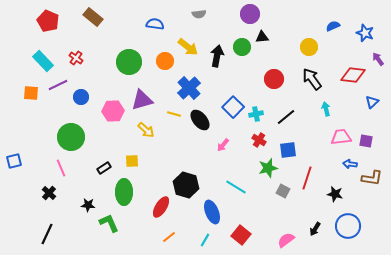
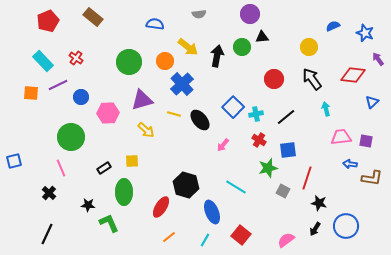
red pentagon at (48, 21): rotated 25 degrees clockwise
blue cross at (189, 88): moved 7 px left, 4 px up
pink hexagon at (113, 111): moved 5 px left, 2 px down
black star at (335, 194): moved 16 px left, 9 px down
blue circle at (348, 226): moved 2 px left
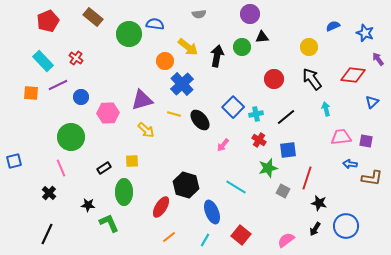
green circle at (129, 62): moved 28 px up
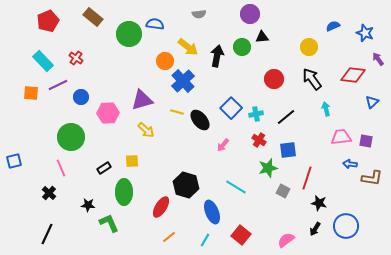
blue cross at (182, 84): moved 1 px right, 3 px up
blue square at (233, 107): moved 2 px left, 1 px down
yellow line at (174, 114): moved 3 px right, 2 px up
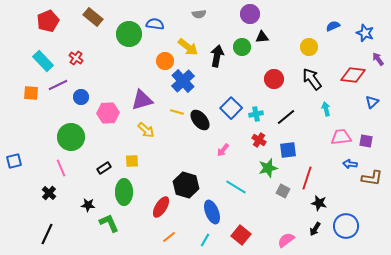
pink arrow at (223, 145): moved 5 px down
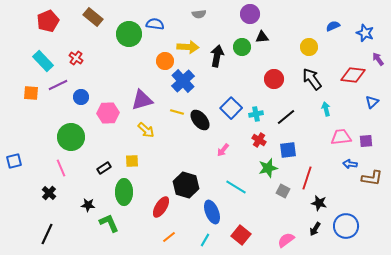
yellow arrow at (188, 47): rotated 35 degrees counterclockwise
purple square at (366, 141): rotated 16 degrees counterclockwise
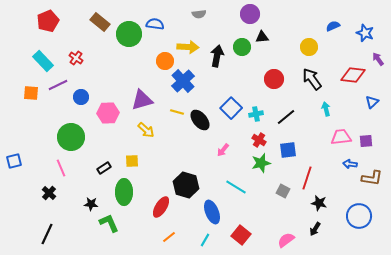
brown rectangle at (93, 17): moved 7 px right, 5 px down
green star at (268, 168): moved 7 px left, 5 px up
black star at (88, 205): moved 3 px right, 1 px up
blue circle at (346, 226): moved 13 px right, 10 px up
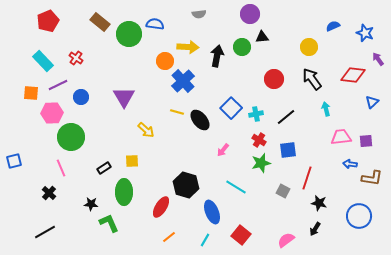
purple triangle at (142, 100): moved 18 px left, 3 px up; rotated 45 degrees counterclockwise
pink hexagon at (108, 113): moved 56 px left
black line at (47, 234): moved 2 px left, 2 px up; rotated 35 degrees clockwise
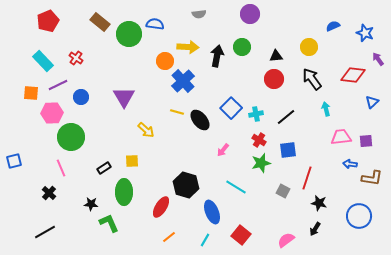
black triangle at (262, 37): moved 14 px right, 19 px down
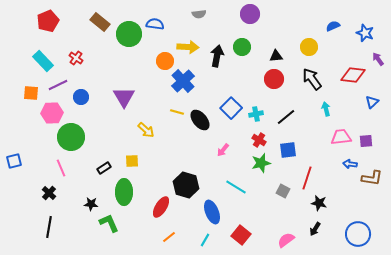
blue circle at (359, 216): moved 1 px left, 18 px down
black line at (45, 232): moved 4 px right, 5 px up; rotated 50 degrees counterclockwise
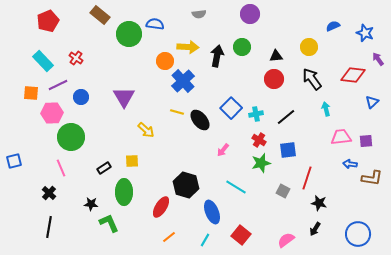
brown rectangle at (100, 22): moved 7 px up
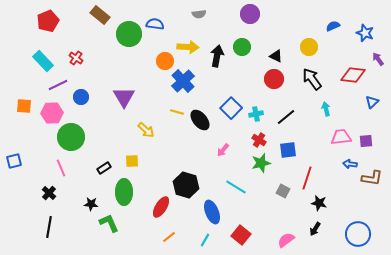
black triangle at (276, 56): rotated 32 degrees clockwise
orange square at (31, 93): moved 7 px left, 13 px down
